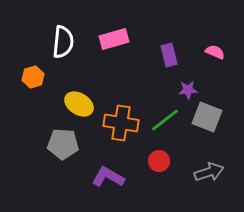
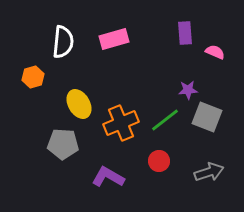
purple rectangle: moved 16 px right, 22 px up; rotated 10 degrees clockwise
yellow ellipse: rotated 28 degrees clockwise
orange cross: rotated 32 degrees counterclockwise
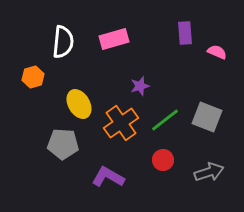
pink semicircle: moved 2 px right
purple star: moved 48 px left, 4 px up; rotated 12 degrees counterclockwise
orange cross: rotated 12 degrees counterclockwise
red circle: moved 4 px right, 1 px up
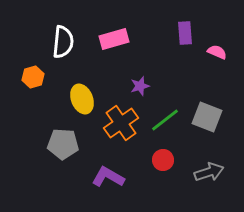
yellow ellipse: moved 3 px right, 5 px up; rotated 8 degrees clockwise
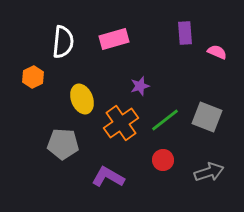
orange hexagon: rotated 10 degrees counterclockwise
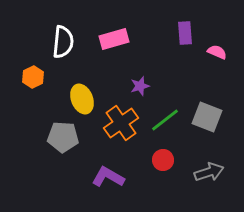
gray pentagon: moved 7 px up
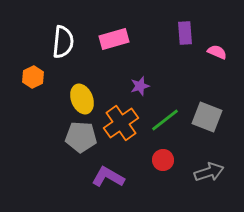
gray pentagon: moved 18 px right
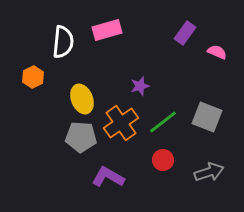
purple rectangle: rotated 40 degrees clockwise
pink rectangle: moved 7 px left, 9 px up
green line: moved 2 px left, 2 px down
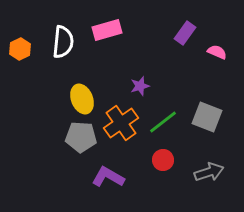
orange hexagon: moved 13 px left, 28 px up
